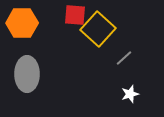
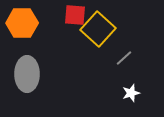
white star: moved 1 px right, 1 px up
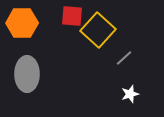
red square: moved 3 px left, 1 px down
yellow square: moved 1 px down
white star: moved 1 px left, 1 px down
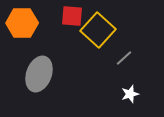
gray ellipse: moved 12 px right; rotated 20 degrees clockwise
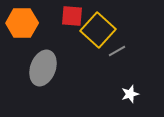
gray line: moved 7 px left, 7 px up; rotated 12 degrees clockwise
gray ellipse: moved 4 px right, 6 px up
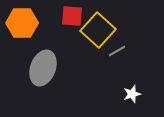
white star: moved 2 px right
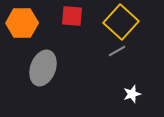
yellow square: moved 23 px right, 8 px up
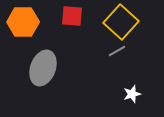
orange hexagon: moved 1 px right, 1 px up
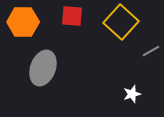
gray line: moved 34 px right
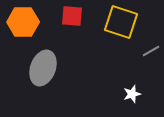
yellow square: rotated 24 degrees counterclockwise
